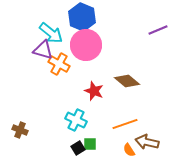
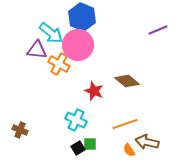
pink circle: moved 8 px left
purple triangle: moved 6 px left; rotated 10 degrees counterclockwise
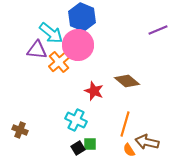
orange cross: moved 2 px up; rotated 20 degrees clockwise
orange line: rotated 55 degrees counterclockwise
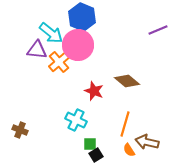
black square: moved 18 px right, 7 px down
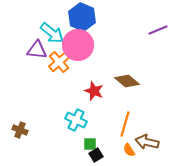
cyan arrow: moved 1 px right
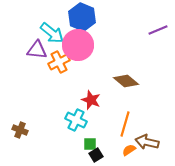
orange cross: rotated 15 degrees clockwise
brown diamond: moved 1 px left
red star: moved 3 px left, 9 px down
orange semicircle: rotated 88 degrees clockwise
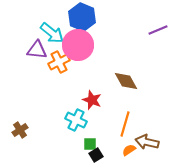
brown diamond: rotated 20 degrees clockwise
red star: moved 1 px right
brown cross: rotated 35 degrees clockwise
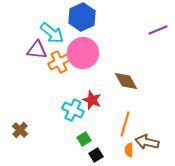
blue hexagon: rotated 12 degrees clockwise
pink circle: moved 5 px right, 8 px down
cyan cross: moved 3 px left, 10 px up
brown cross: rotated 14 degrees counterclockwise
green square: moved 6 px left, 5 px up; rotated 32 degrees counterclockwise
orange semicircle: rotated 56 degrees counterclockwise
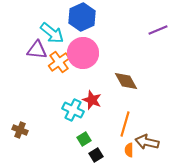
orange cross: rotated 10 degrees counterclockwise
brown cross: rotated 21 degrees counterclockwise
